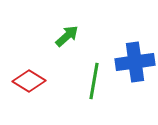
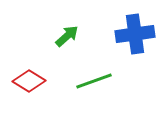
blue cross: moved 28 px up
green line: rotated 60 degrees clockwise
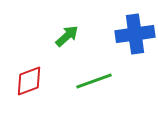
red diamond: rotated 52 degrees counterclockwise
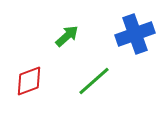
blue cross: rotated 12 degrees counterclockwise
green line: rotated 21 degrees counterclockwise
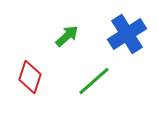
blue cross: moved 8 px left; rotated 12 degrees counterclockwise
red diamond: moved 1 px right, 4 px up; rotated 52 degrees counterclockwise
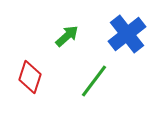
blue cross: rotated 6 degrees counterclockwise
green line: rotated 12 degrees counterclockwise
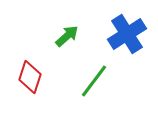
blue cross: rotated 6 degrees clockwise
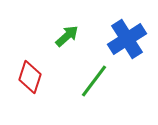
blue cross: moved 5 px down
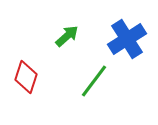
red diamond: moved 4 px left
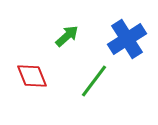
red diamond: moved 6 px right, 1 px up; rotated 40 degrees counterclockwise
